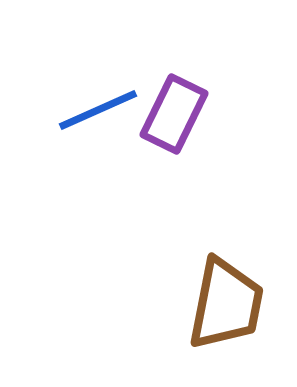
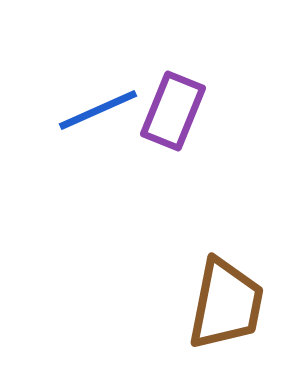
purple rectangle: moved 1 px left, 3 px up; rotated 4 degrees counterclockwise
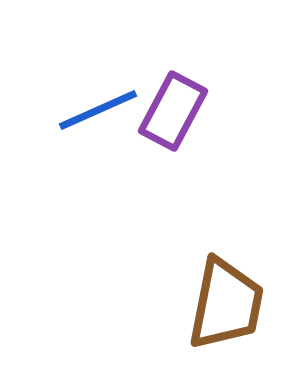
purple rectangle: rotated 6 degrees clockwise
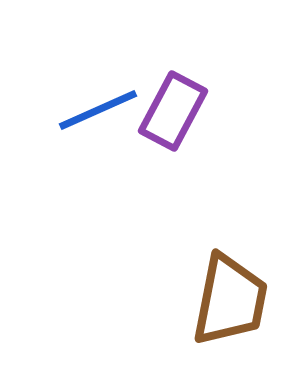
brown trapezoid: moved 4 px right, 4 px up
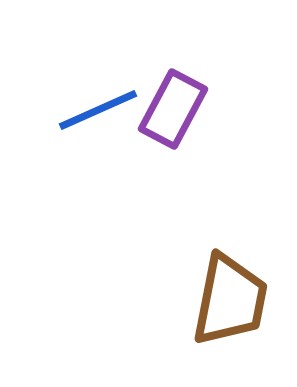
purple rectangle: moved 2 px up
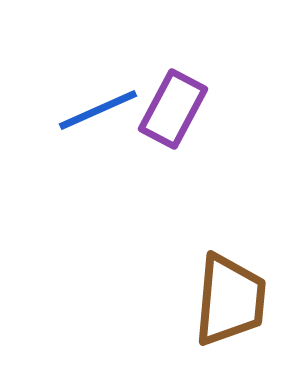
brown trapezoid: rotated 6 degrees counterclockwise
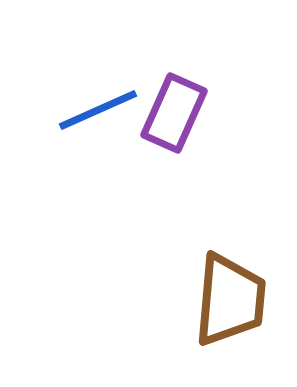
purple rectangle: moved 1 px right, 4 px down; rotated 4 degrees counterclockwise
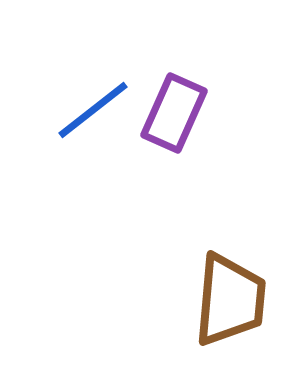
blue line: moved 5 px left; rotated 14 degrees counterclockwise
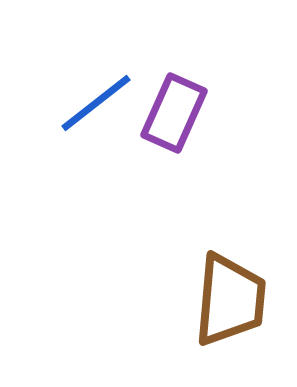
blue line: moved 3 px right, 7 px up
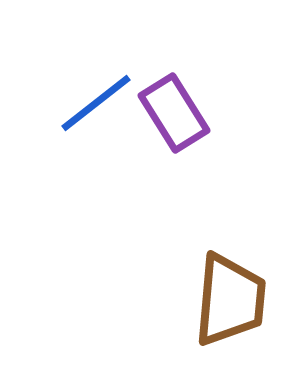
purple rectangle: rotated 56 degrees counterclockwise
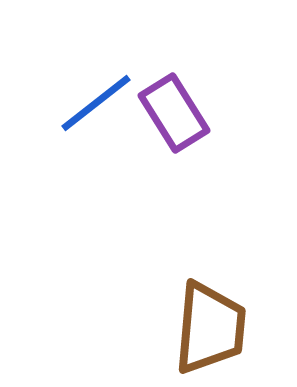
brown trapezoid: moved 20 px left, 28 px down
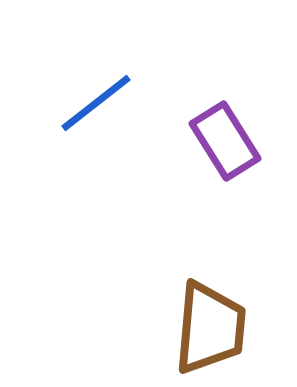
purple rectangle: moved 51 px right, 28 px down
